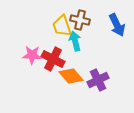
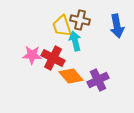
blue arrow: moved 1 px down; rotated 15 degrees clockwise
red cross: moved 1 px up
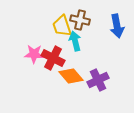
pink star: moved 2 px right, 1 px up
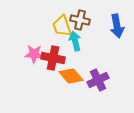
red cross: rotated 15 degrees counterclockwise
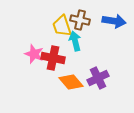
blue arrow: moved 3 px left, 5 px up; rotated 70 degrees counterclockwise
pink star: rotated 18 degrees clockwise
orange diamond: moved 6 px down
purple cross: moved 2 px up
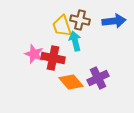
blue arrow: rotated 15 degrees counterclockwise
